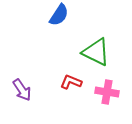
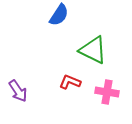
green triangle: moved 3 px left, 2 px up
red L-shape: moved 1 px left
purple arrow: moved 4 px left, 1 px down
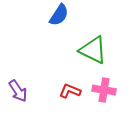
red L-shape: moved 9 px down
pink cross: moved 3 px left, 2 px up
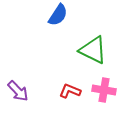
blue semicircle: moved 1 px left
purple arrow: rotated 10 degrees counterclockwise
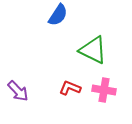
red L-shape: moved 3 px up
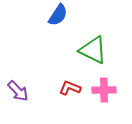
pink cross: rotated 10 degrees counterclockwise
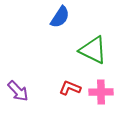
blue semicircle: moved 2 px right, 2 px down
pink cross: moved 3 px left, 2 px down
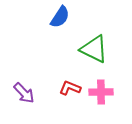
green triangle: moved 1 px right, 1 px up
purple arrow: moved 6 px right, 2 px down
